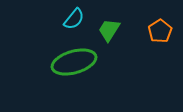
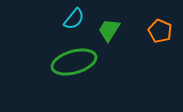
orange pentagon: rotated 15 degrees counterclockwise
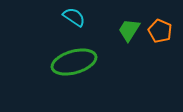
cyan semicircle: moved 2 px up; rotated 95 degrees counterclockwise
green trapezoid: moved 20 px right
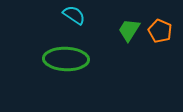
cyan semicircle: moved 2 px up
green ellipse: moved 8 px left, 3 px up; rotated 18 degrees clockwise
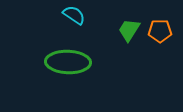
orange pentagon: rotated 25 degrees counterclockwise
green ellipse: moved 2 px right, 3 px down
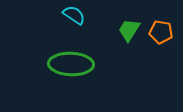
orange pentagon: moved 1 px right, 1 px down; rotated 10 degrees clockwise
green ellipse: moved 3 px right, 2 px down
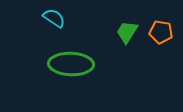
cyan semicircle: moved 20 px left, 3 px down
green trapezoid: moved 2 px left, 2 px down
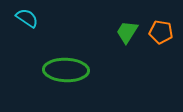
cyan semicircle: moved 27 px left
green ellipse: moved 5 px left, 6 px down
